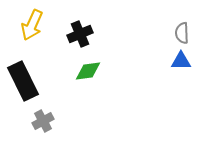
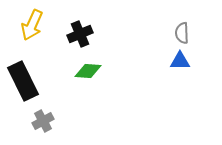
blue triangle: moved 1 px left
green diamond: rotated 12 degrees clockwise
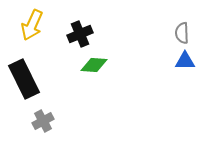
blue triangle: moved 5 px right
green diamond: moved 6 px right, 6 px up
black rectangle: moved 1 px right, 2 px up
